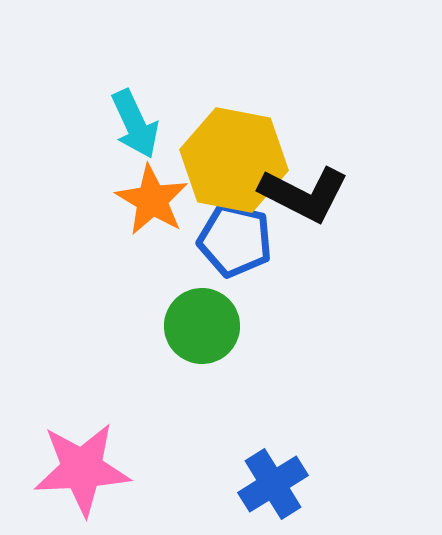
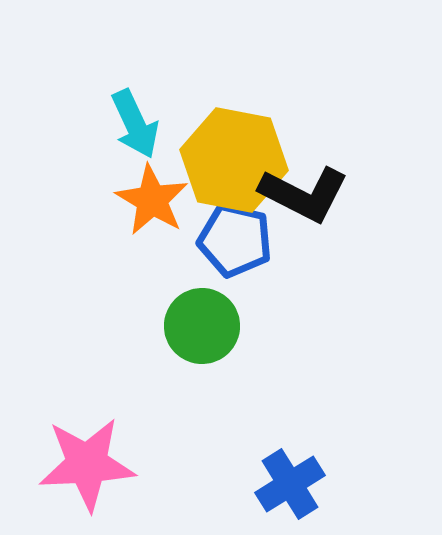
pink star: moved 5 px right, 5 px up
blue cross: moved 17 px right
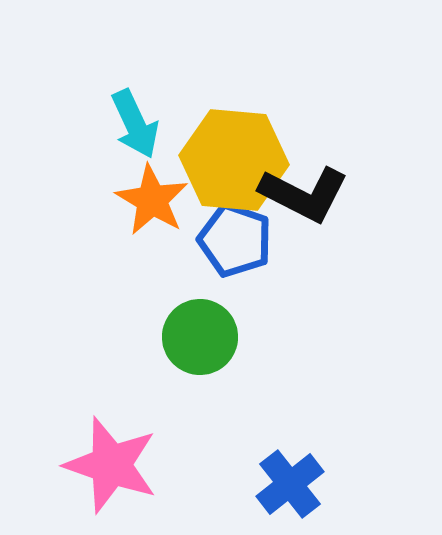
yellow hexagon: rotated 6 degrees counterclockwise
blue pentagon: rotated 6 degrees clockwise
green circle: moved 2 px left, 11 px down
pink star: moved 24 px right, 1 px down; rotated 22 degrees clockwise
blue cross: rotated 6 degrees counterclockwise
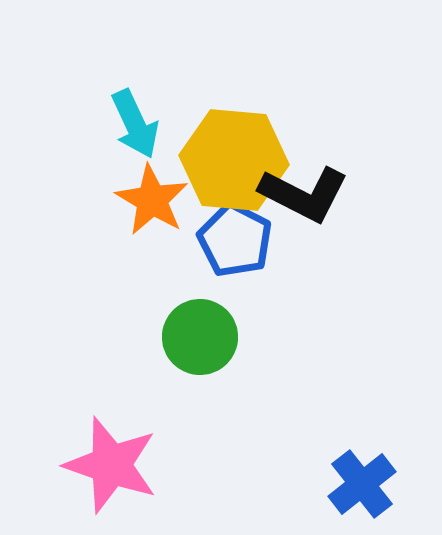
blue pentagon: rotated 8 degrees clockwise
blue cross: moved 72 px right
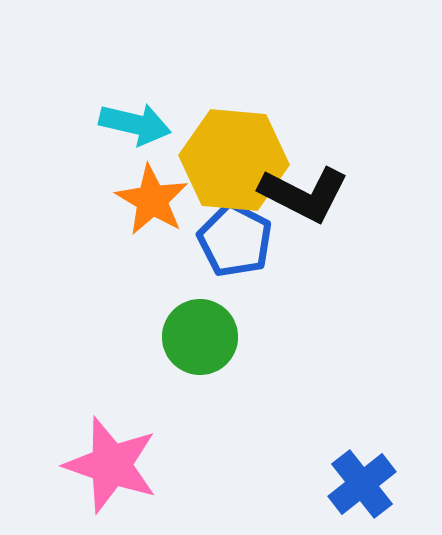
cyan arrow: rotated 52 degrees counterclockwise
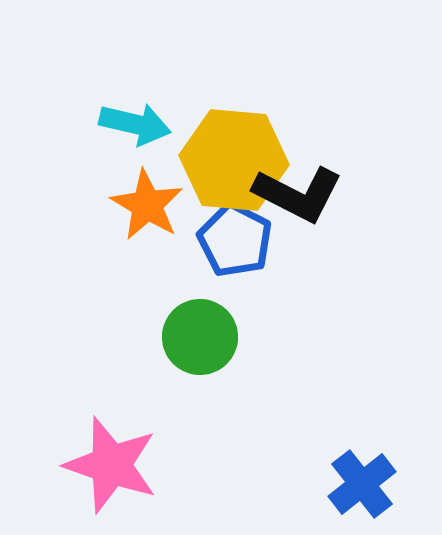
black L-shape: moved 6 px left
orange star: moved 5 px left, 5 px down
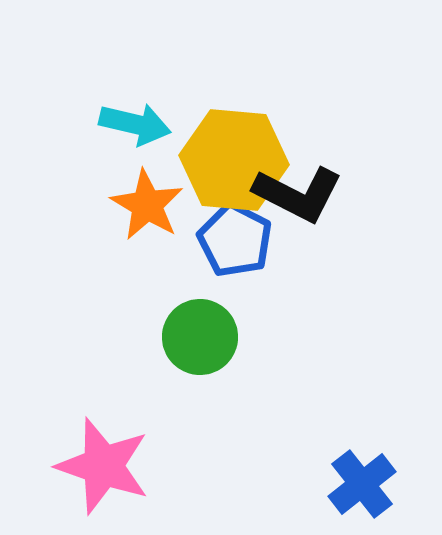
pink star: moved 8 px left, 1 px down
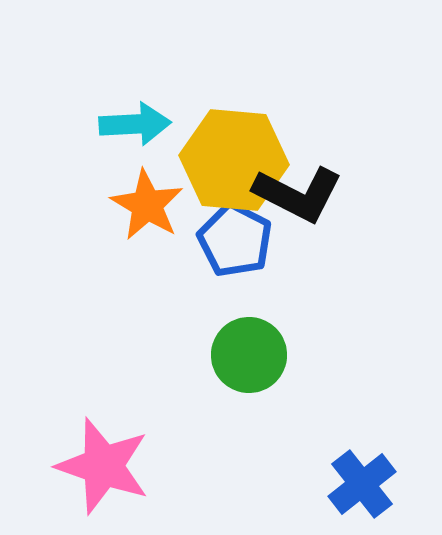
cyan arrow: rotated 16 degrees counterclockwise
green circle: moved 49 px right, 18 px down
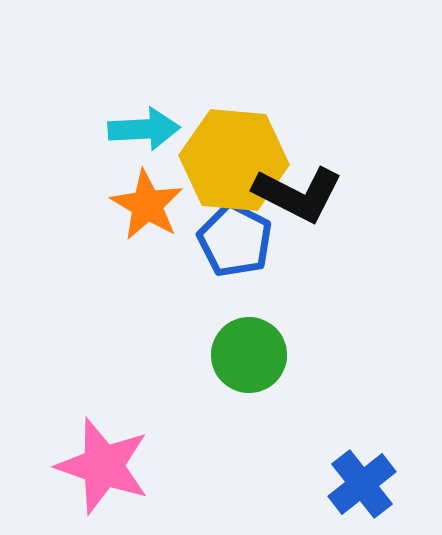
cyan arrow: moved 9 px right, 5 px down
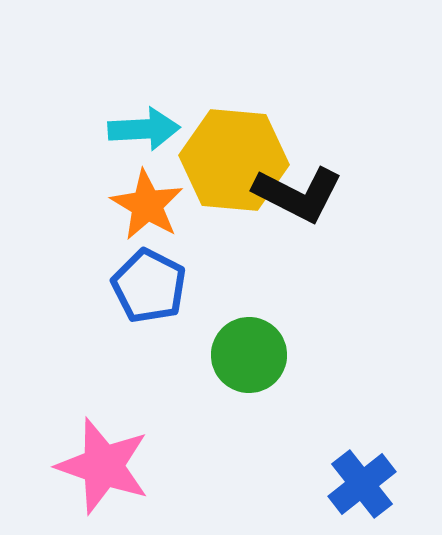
blue pentagon: moved 86 px left, 46 px down
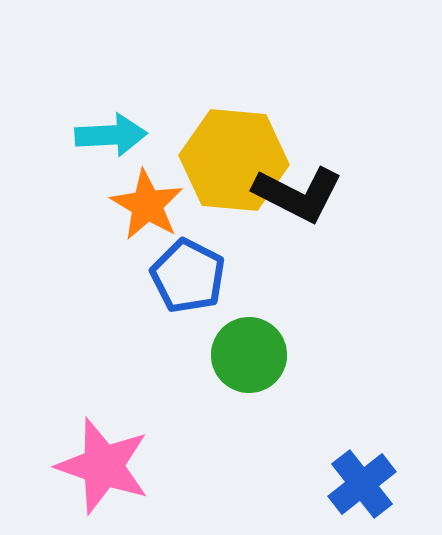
cyan arrow: moved 33 px left, 6 px down
blue pentagon: moved 39 px right, 10 px up
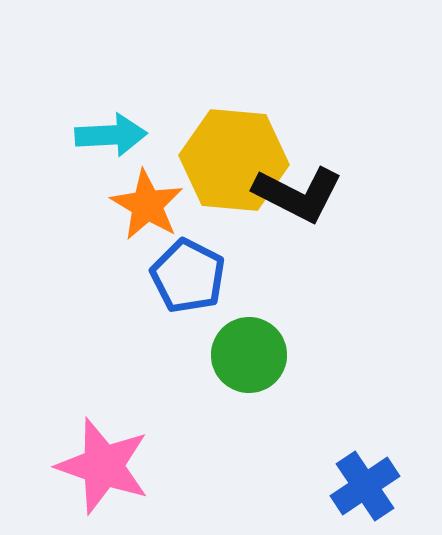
blue cross: moved 3 px right, 2 px down; rotated 4 degrees clockwise
